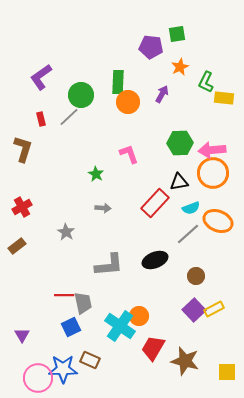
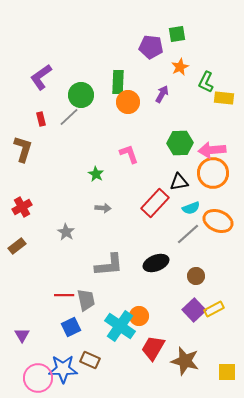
black ellipse at (155, 260): moved 1 px right, 3 px down
gray trapezoid at (83, 303): moved 3 px right, 3 px up
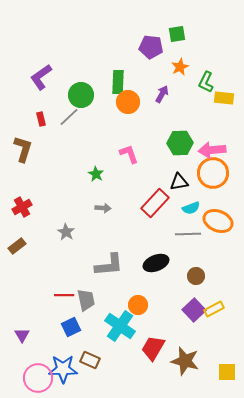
gray line at (188, 234): rotated 40 degrees clockwise
orange circle at (139, 316): moved 1 px left, 11 px up
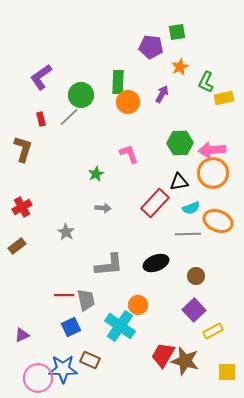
green square at (177, 34): moved 2 px up
yellow rectangle at (224, 98): rotated 18 degrees counterclockwise
green star at (96, 174): rotated 14 degrees clockwise
yellow rectangle at (214, 309): moved 1 px left, 22 px down
purple triangle at (22, 335): rotated 35 degrees clockwise
red trapezoid at (153, 348): moved 10 px right, 7 px down
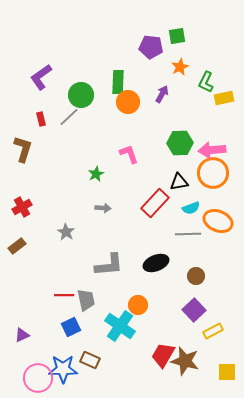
green square at (177, 32): moved 4 px down
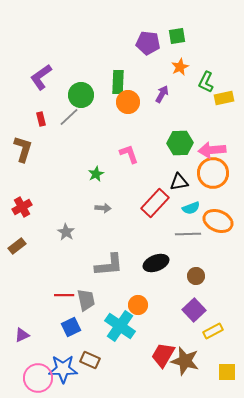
purple pentagon at (151, 47): moved 3 px left, 4 px up
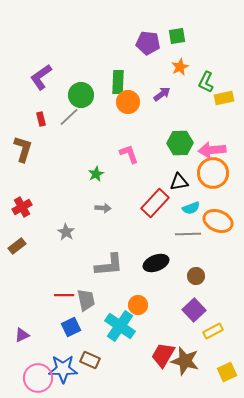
purple arrow at (162, 94): rotated 24 degrees clockwise
yellow square at (227, 372): rotated 24 degrees counterclockwise
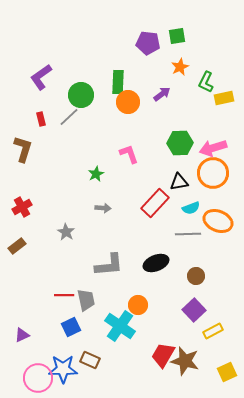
pink arrow at (212, 150): moved 1 px right, 2 px up; rotated 12 degrees counterclockwise
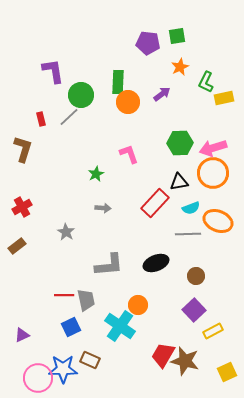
purple L-shape at (41, 77): moved 12 px right, 6 px up; rotated 116 degrees clockwise
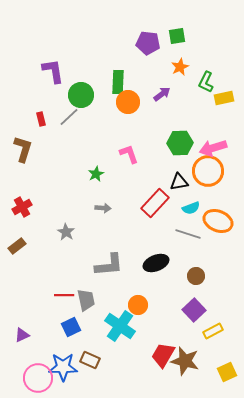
orange circle at (213, 173): moved 5 px left, 2 px up
gray line at (188, 234): rotated 20 degrees clockwise
blue star at (63, 369): moved 2 px up
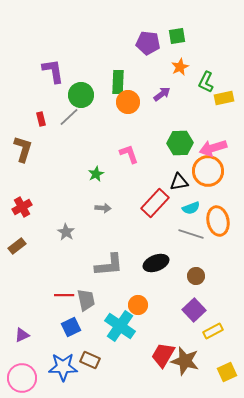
orange ellipse at (218, 221): rotated 56 degrees clockwise
gray line at (188, 234): moved 3 px right
pink circle at (38, 378): moved 16 px left
